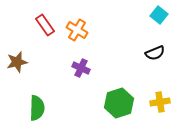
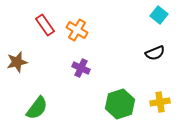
green hexagon: moved 1 px right, 1 px down
green semicircle: rotated 35 degrees clockwise
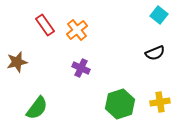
orange cross: rotated 20 degrees clockwise
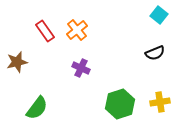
red rectangle: moved 6 px down
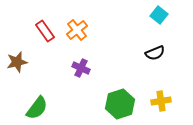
yellow cross: moved 1 px right, 1 px up
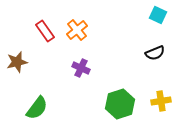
cyan square: moved 1 px left; rotated 12 degrees counterclockwise
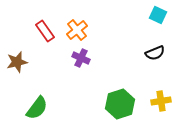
purple cross: moved 10 px up
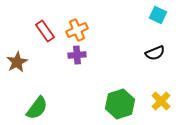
orange cross: rotated 15 degrees clockwise
purple cross: moved 4 px left, 3 px up; rotated 30 degrees counterclockwise
brown star: rotated 15 degrees counterclockwise
yellow cross: rotated 36 degrees counterclockwise
